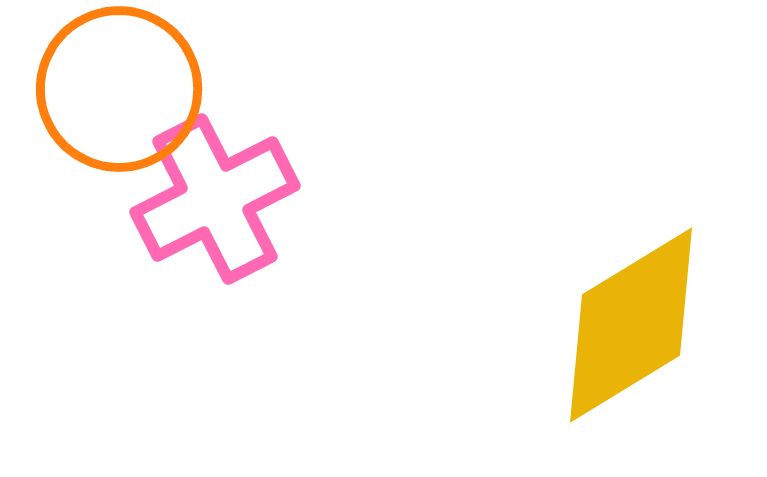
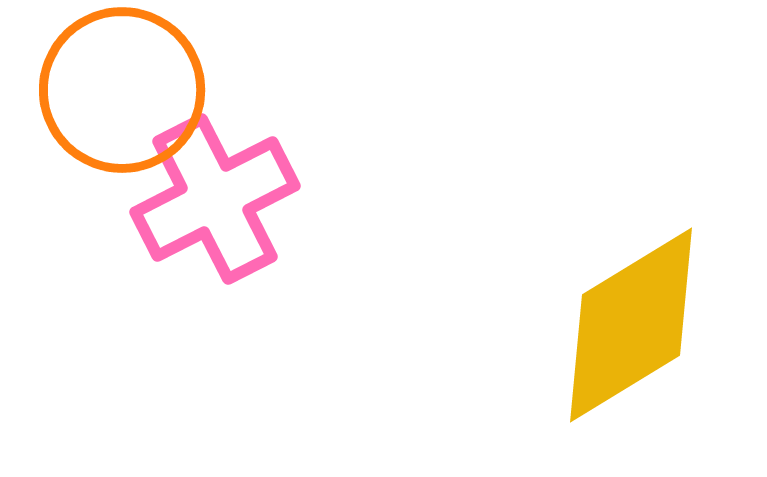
orange circle: moved 3 px right, 1 px down
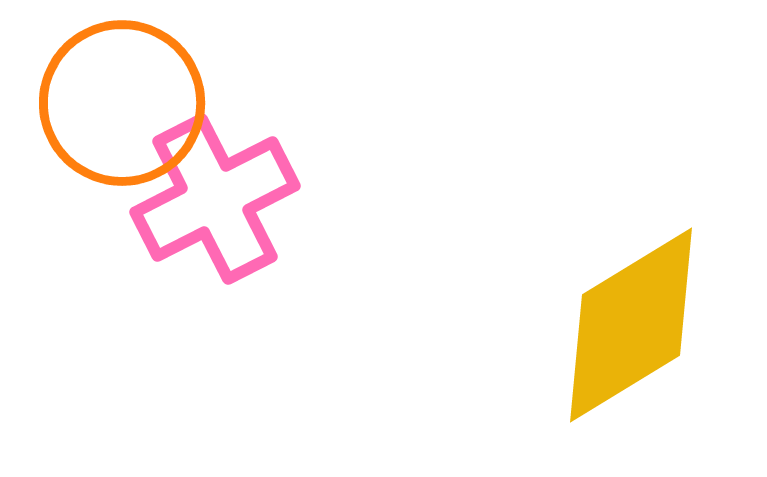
orange circle: moved 13 px down
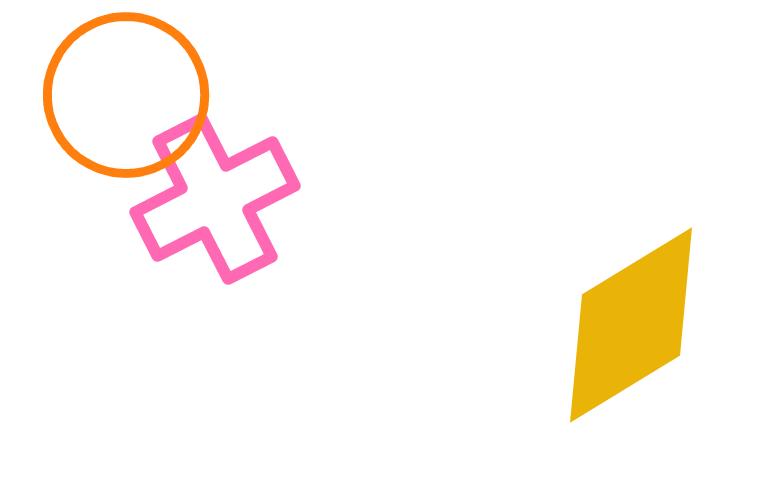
orange circle: moved 4 px right, 8 px up
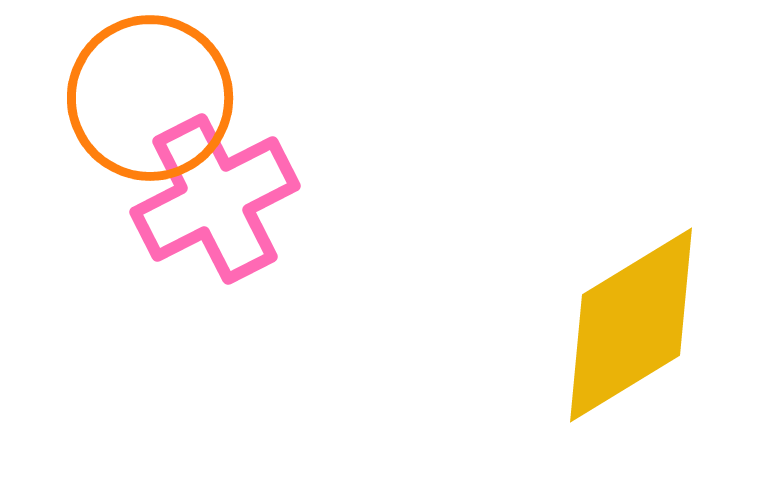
orange circle: moved 24 px right, 3 px down
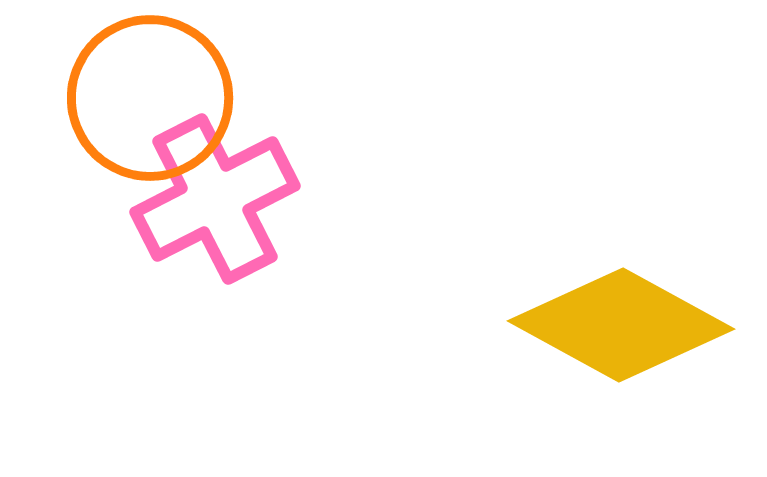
yellow diamond: moved 10 px left; rotated 60 degrees clockwise
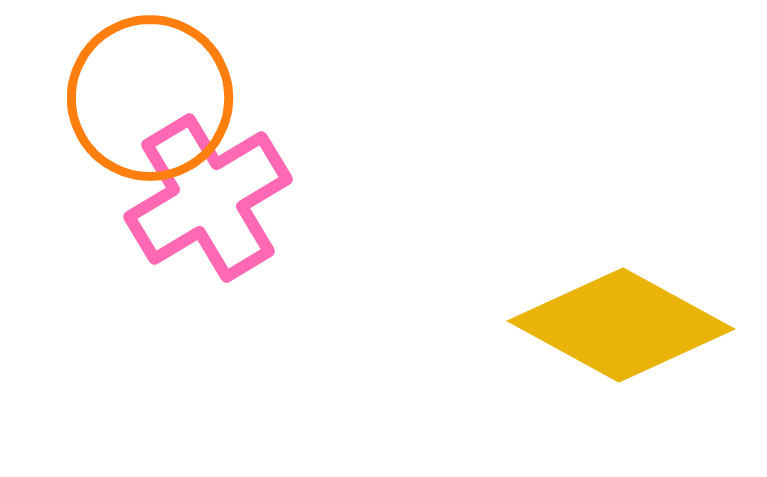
pink cross: moved 7 px left, 1 px up; rotated 4 degrees counterclockwise
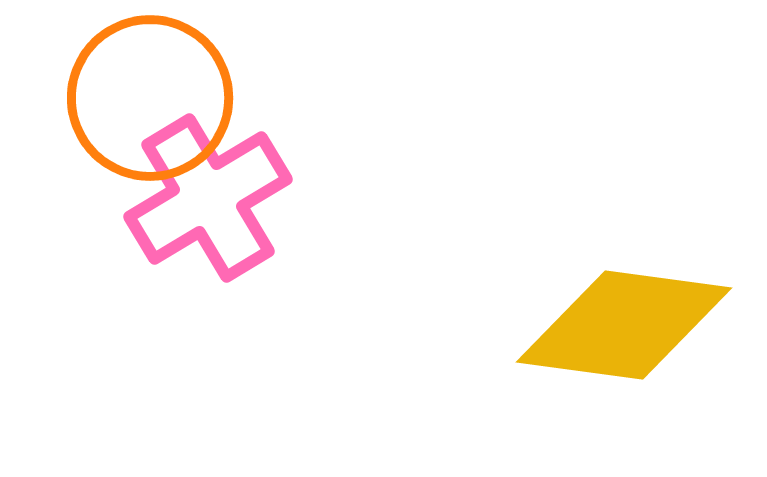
yellow diamond: moved 3 px right; rotated 21 degrees counterclockwise
